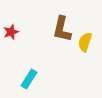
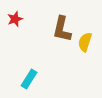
red star: moved 4 px right, 13 px up
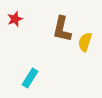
cyan rectangle: moved 1 px right, 1 px up
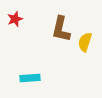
brown L-shape: moved 1 px left
cyan rectangle: rotated 54 degrees clockwise
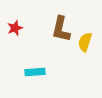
red star: moved 9 px down
cyan rectangle: moved 5 px right, 6 px up
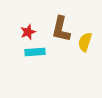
red star: moved 13 px right, 4 px down
cyan rectangle: moved 20 px up
